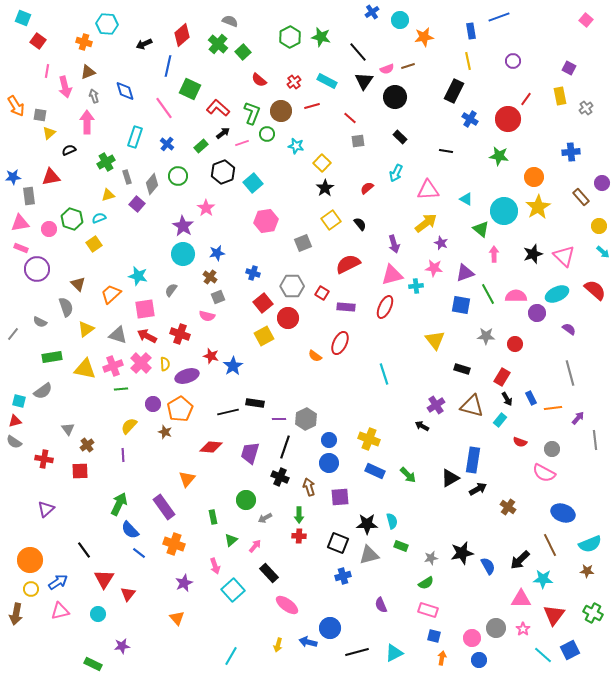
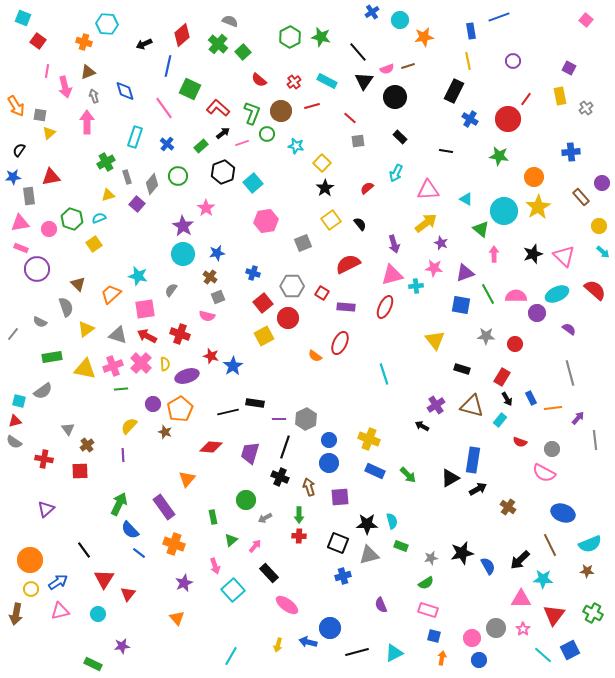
black semicircle at (69, 150): moved 50 px left; rotated 32 degrees counterclockwise
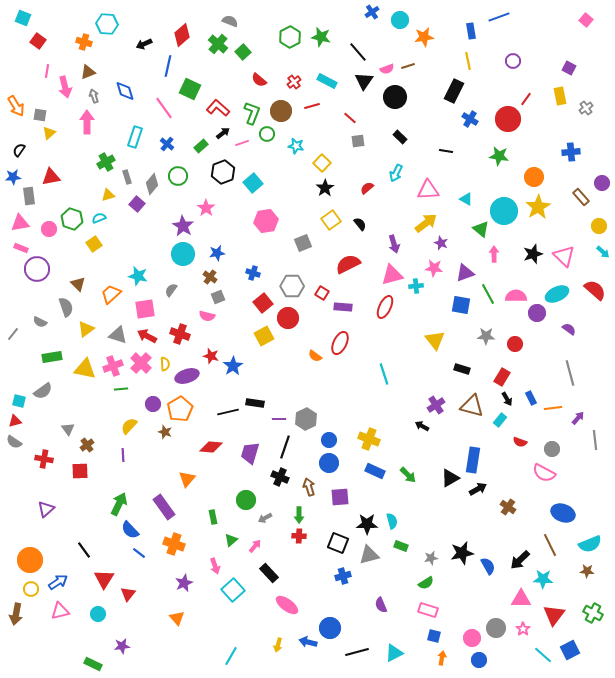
purple rectangle at (346, 307): moved 3 px left
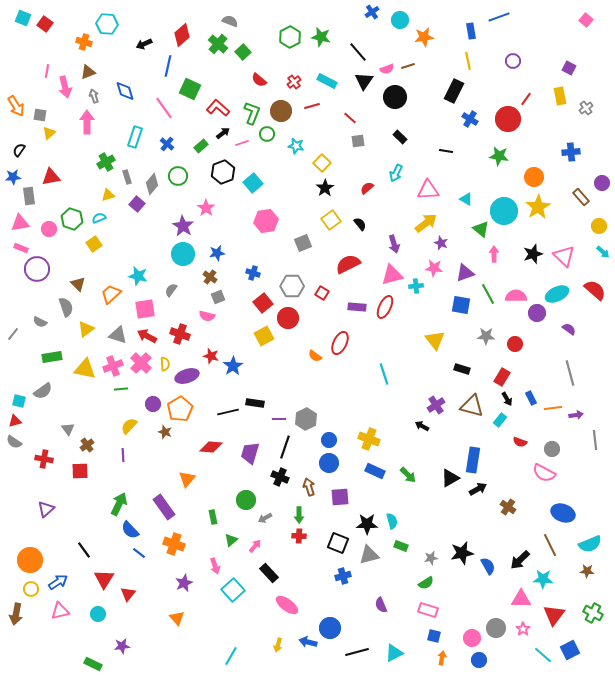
red square at (38, 41): moved 7 px right, 17 px up
purple rectangle at (343, 307): moved 14 px right
purple arrow at (578, 418): moved 2 px left, 3 px up; rotated 40 degrees clockwise
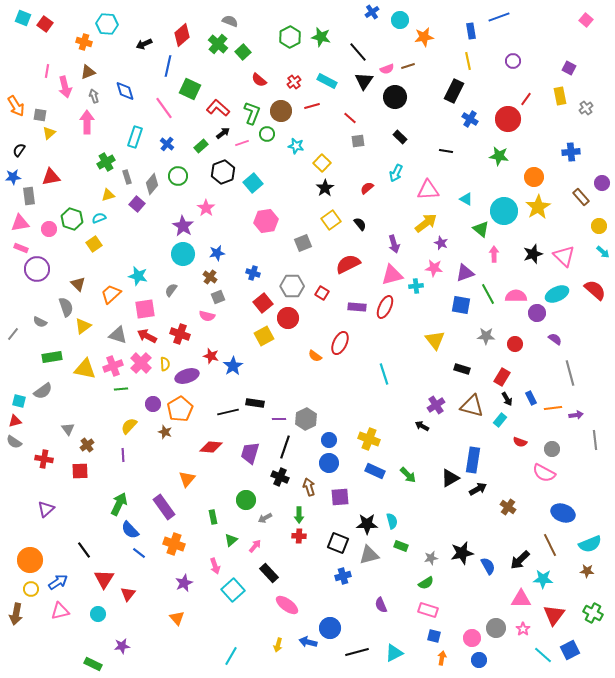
yellow triangle at (86, 329): moved 3 px left, 3 px up
purple semicircle at (569, 329): moved 14 px left, 10 px down
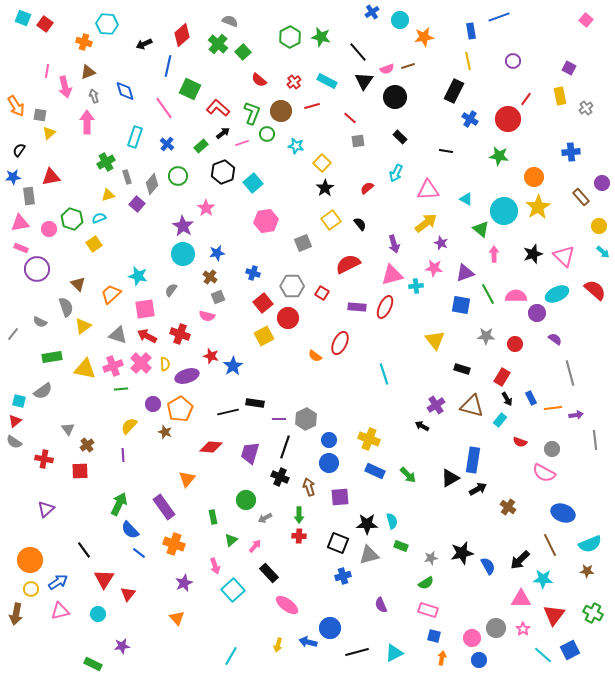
red triangle at (15, 421): rotated 24 degrees counterclockwise
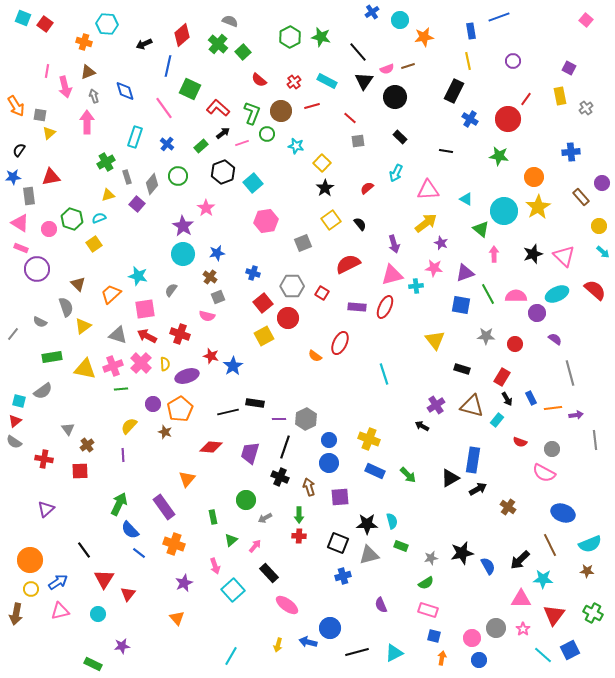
pink triangle at (20, 223): rotated 42 degrees clockwise
cyan rectangle at (500, 420): moved 3 px left
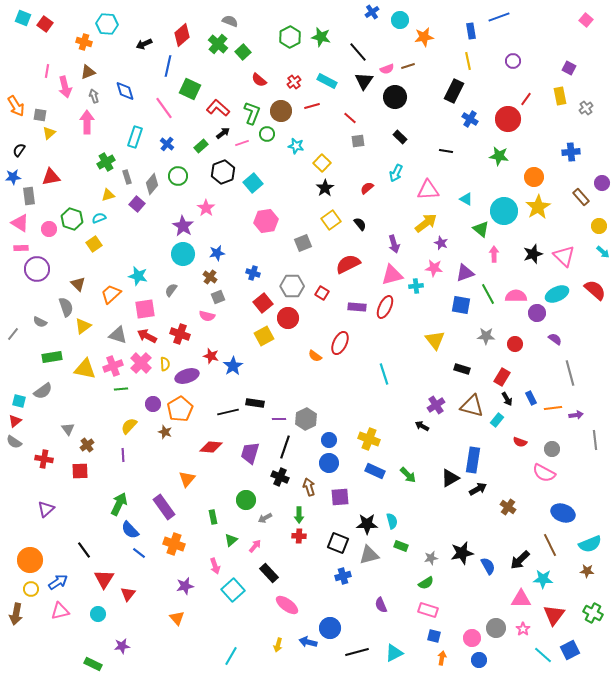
pink rectangle at (21, 248): rotated 24 degrees counterclockwise
purple star at (184, 583): moved 1 px right, 3 px down; rotated 12 degrees clockwise
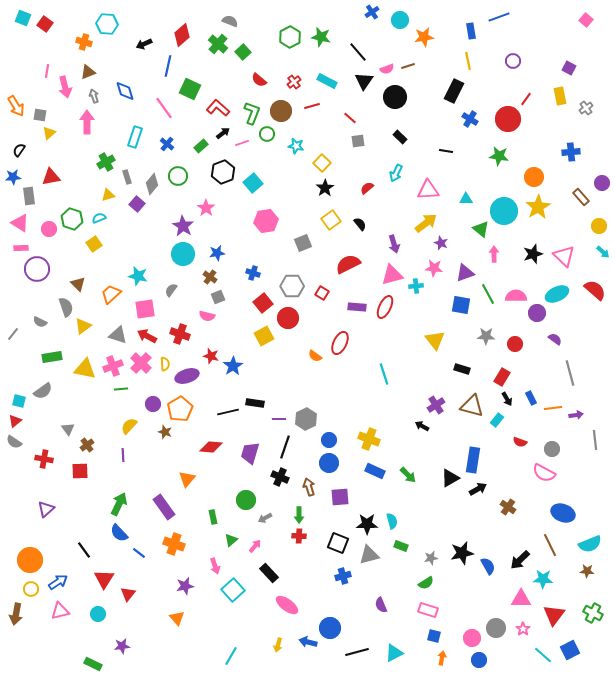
cyan triangle at (466, 199): rotated 32 degrees counterclockwise
blue semicircle at (130, 530): moved 11 px left, 3 px down
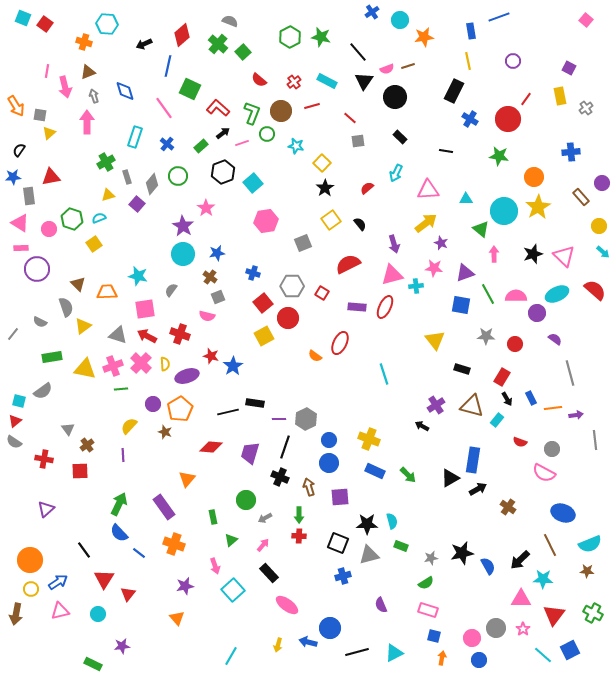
orange trapezoid at (111, 294): moved 4 px left, 2 px up; rotated 40 degrees clockwise
pink arrow at (255, 546): moved 8 px right, 1 px up
